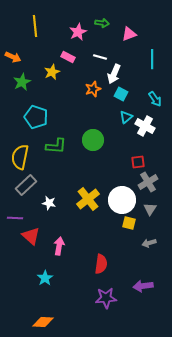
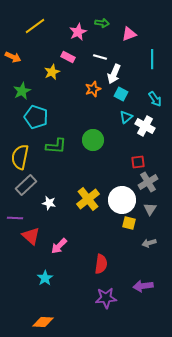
yellow line: rotated 60 degrees clockwise
green star: moved 9 px down
pink arrow: rotated 144 degrees counterclockwise
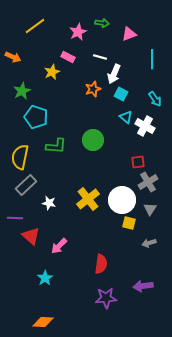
cyan triangle: rotated 40 degrees counterclockwise
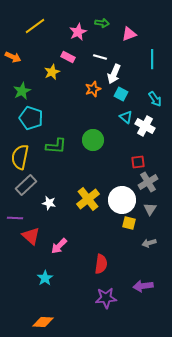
cyan pentagon: moved 5 px left, 1 px down
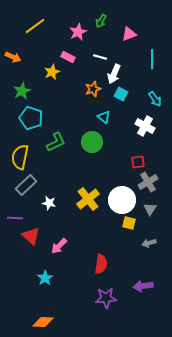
green arrow: moved 1 px left, 2 px up; rotated 112 degrees clockwise
cyan triangle: moved 22 px left
green circle: moved 1 px left, 2 px down
green L-shape: moved 4 px up; rotated 30 degrees counterclockwise
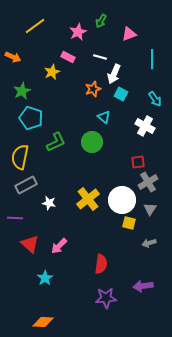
gray rectangle: rotated 15 degrees clockwise
red triangle: moved 1 px left, 8 px down
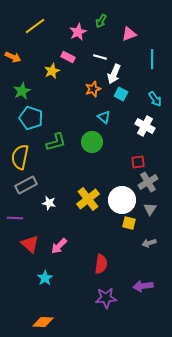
yellow star: moved 1 px up
green L-shape: rotated 10 degrees clockwise
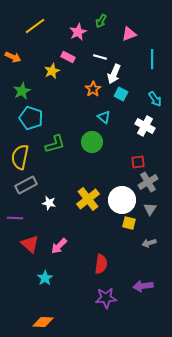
orange star: rotated 14 degrees counterclockwise
green L-shape: moved 1 px left, 2 px down
